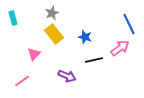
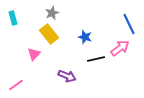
yellow rectangle: moved 5 px left
black line: moved 2 px right, 1 px up
pink line: moved 6 px left, 4 px down
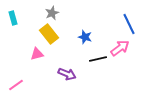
pink triangle: moved 3 px right; rotated 32 degrees clockwise
black line: moved 2 px right
purple arrow: moved 2 px up
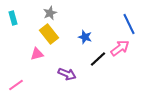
gray star: moved 2 px left
black line: rotated 30 degrees counterclockwise
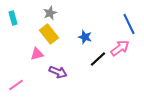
purple arrow: moved 9 px left, 2 px up
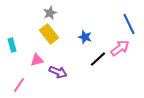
cyan rectangle: moved 1 px left, 27 px down
pink triangle: moved 6 px down
pink line: moved 3 px right; rotated 21 degrees counterclockwise
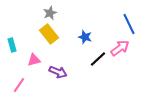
pink triangle: moved 3 px left
